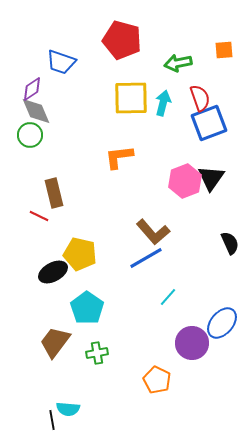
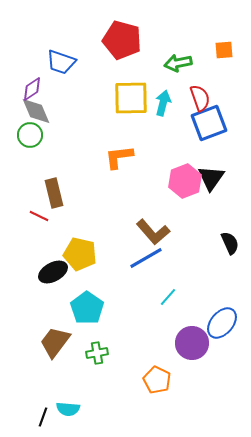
black line: moved 9 px left, 3 px up; rotated 30 degrees clockwise
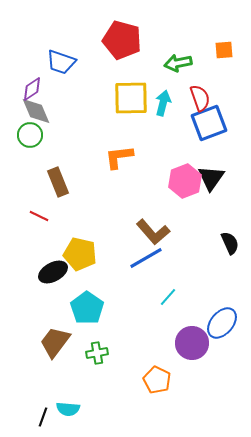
brown rectangle: moved 4 px right, 11 px up; rotated 8 degrees counterclockwise
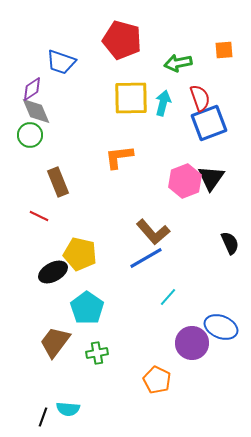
blue ellipse: moved 1 px left, 4 px down; rotated 72 degrees clockwise
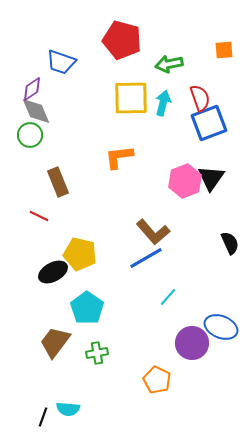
green arrow: moved 9 px left, 1 px down
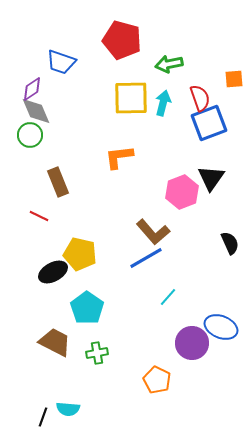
orange square: moved 10 px right, 29 px down
pink hexagon: moved 3 px left, 11 px down
brown trapezoid: rotated 80 degrees clockwise
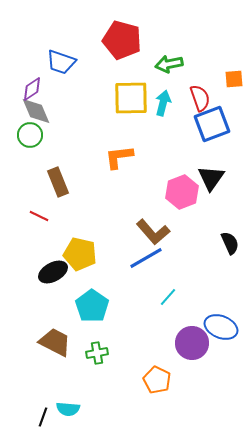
blue square: moved 3 px right, 1 px down
cyan pentagon: moved 5 px right, 2 px up
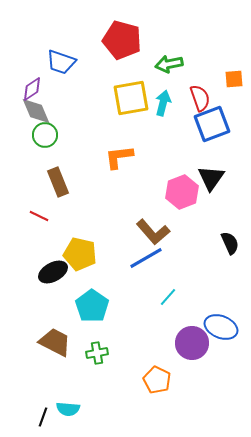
yellow square: rotated 9 degrees counterclockwise
green circle: moved 15 px right
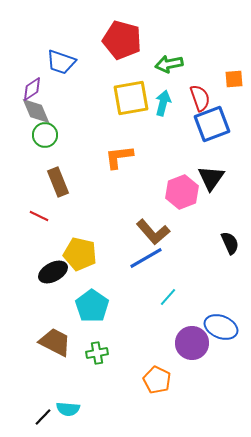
black line: rotated 24 degrees clockwise
